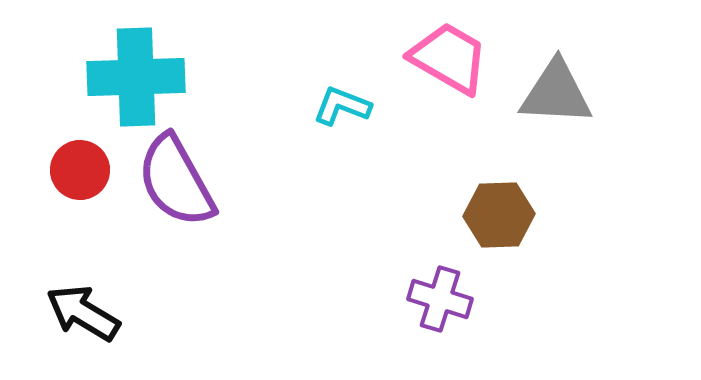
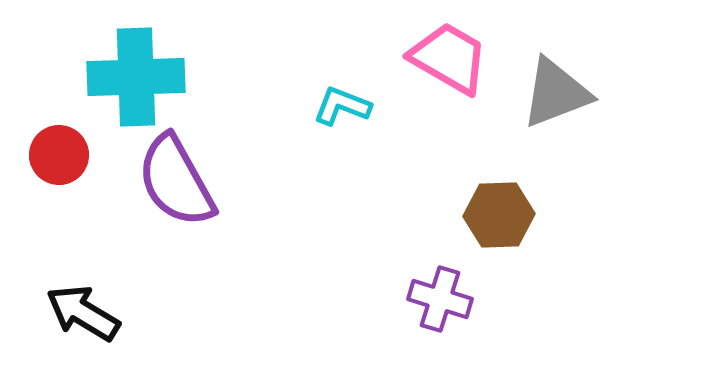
gray triangle: rotated 24 degrees counterclockwise
red circle: moved 21 px left, 15 px up
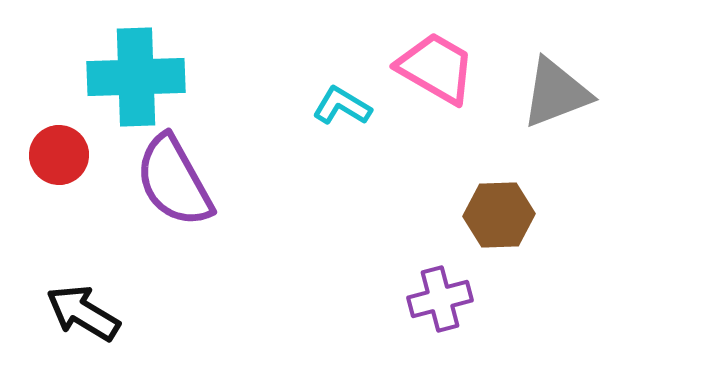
pink trapezoid: moved 13 px left, 10 px down
cyan L-shape: rotated 10 degrees clockwise
purple semicircle: moved 2 px left
purple cross: rotated 32 degrees counterclockwise
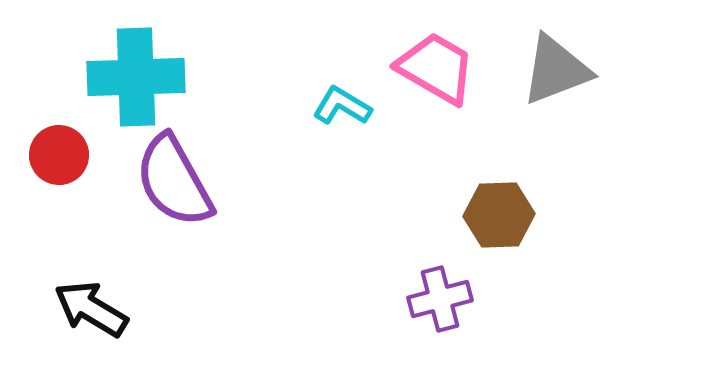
gray triangle: moved 23 px up
black arrow: moved 8 px right, 4 px up
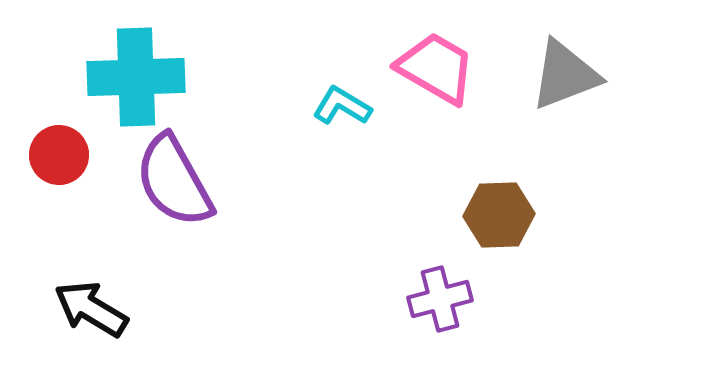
gray triangle: moved 9 px right, 5 px down
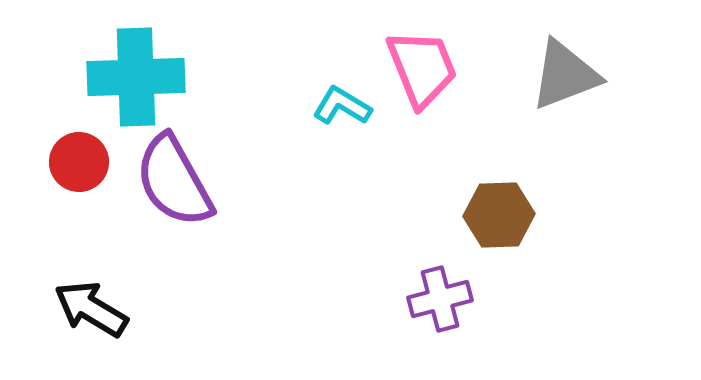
pink trapezoid: moved 14 px left; rotated 38 degrees clockwise
red circle: moved 20 px right, 7 px down
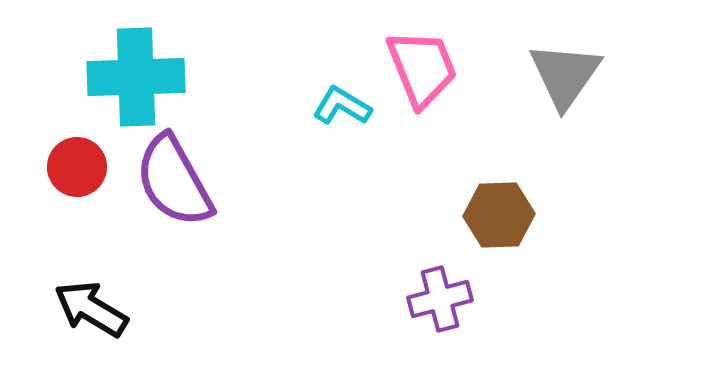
gray triangle: rotated 34 degrees counterclockwise
red circle: moved 2 px left, 5 px down
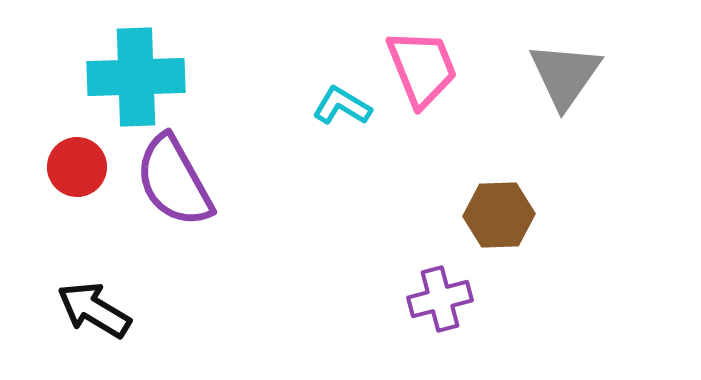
black arrow: moved 3 px right, 1 px down
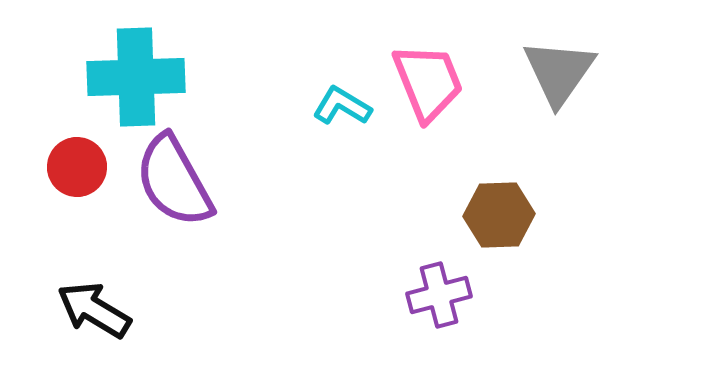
pink trapezoid: moved 6 px right, 14 px down
gray triangle: moved 6 px left, 3 px up
purple cross: moved 1 px left, 4 px up
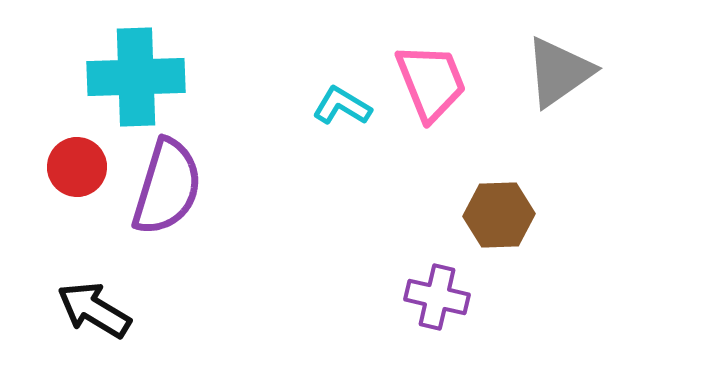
gray triangle: rotated 20 degrees clockwise
pink trapezoid: moved 3 px right
purple semicircle: moved 7 px left, 6 px down; rotated 134 degrees counterclockwise
purple cross: moved 2 px left, 2 px down; rotated 28 degrees clockwise
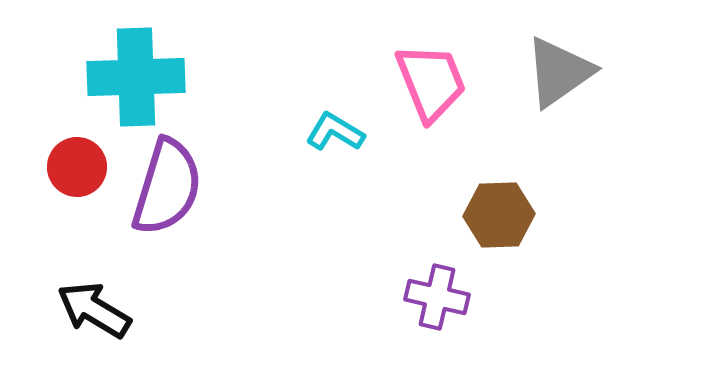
cyan L-shape: moved 7 px left, 26 px down
